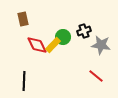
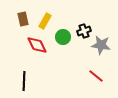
yellow rectangle: moved 8 px left, 24 px up; rotated 14 degrees counterclockwise
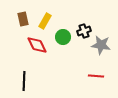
red line: rotated 35 degrees counterclockwise
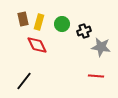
yellow rectangle: moved 6 px left, 1 px down; rotated 14 degrees counterclockwise
green circle: moved 1 px left, 13 px up
gray star: moved 2 px down
black line: rotated 36 degrees clockwise
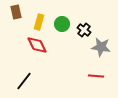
brown rectangle: moved 7 px left, 7 px up
black cross: moved 1 px up; rotated 32 degrees counterclockwise
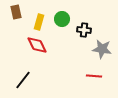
green circle: moved 5 px up
black cross: rotated 32 degrees counterclockwise
gray star: moved 1 px right, 2 px down
red line: moved 2 px left
black line: moved 1 px left, 1 px up
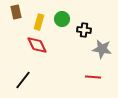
red line: moved 1 px left, 1 px down
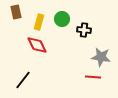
gray star: moved 1 px left, 8 px down
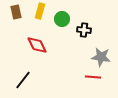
yellow rectangle: moved 1 px right, 11 px up
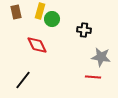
green circle: moved 10 px left
